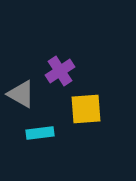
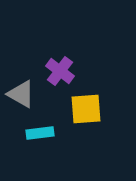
purple cross: rotated 20 degrees counterclockwise
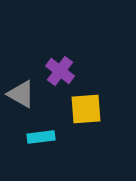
cyan rectangle: moved 1 px right, 4 px down
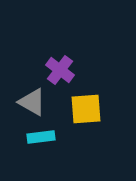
purple cross: moved 1 px up
gray triangle: moved 11 px right, 8 px down
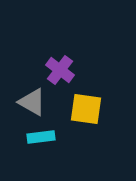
yellow square: rotated 12 degrees clockwise
